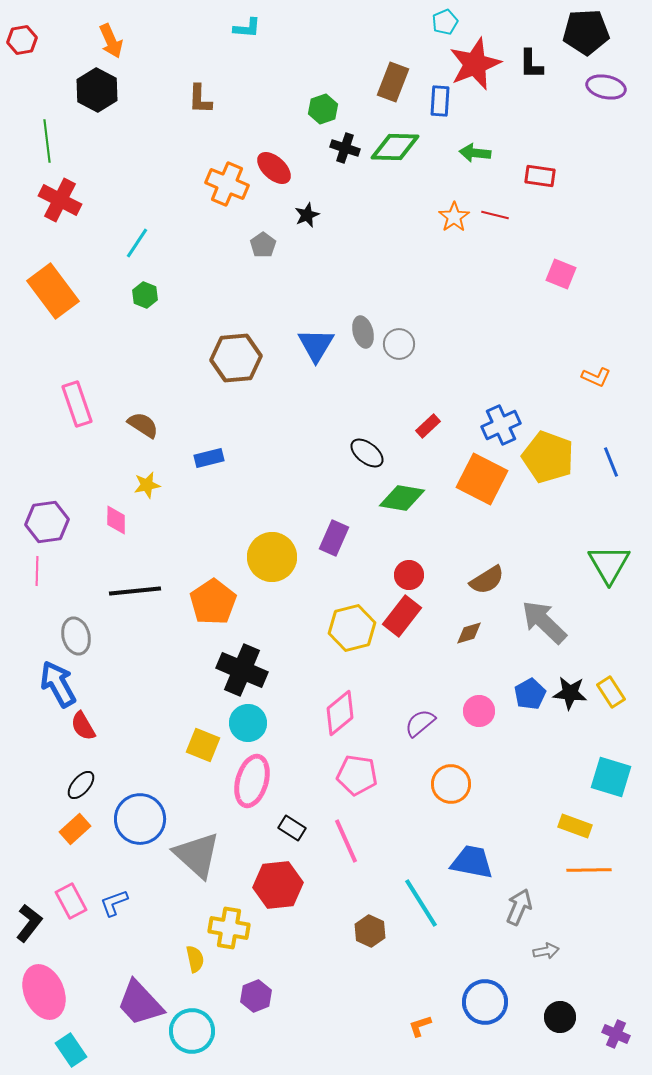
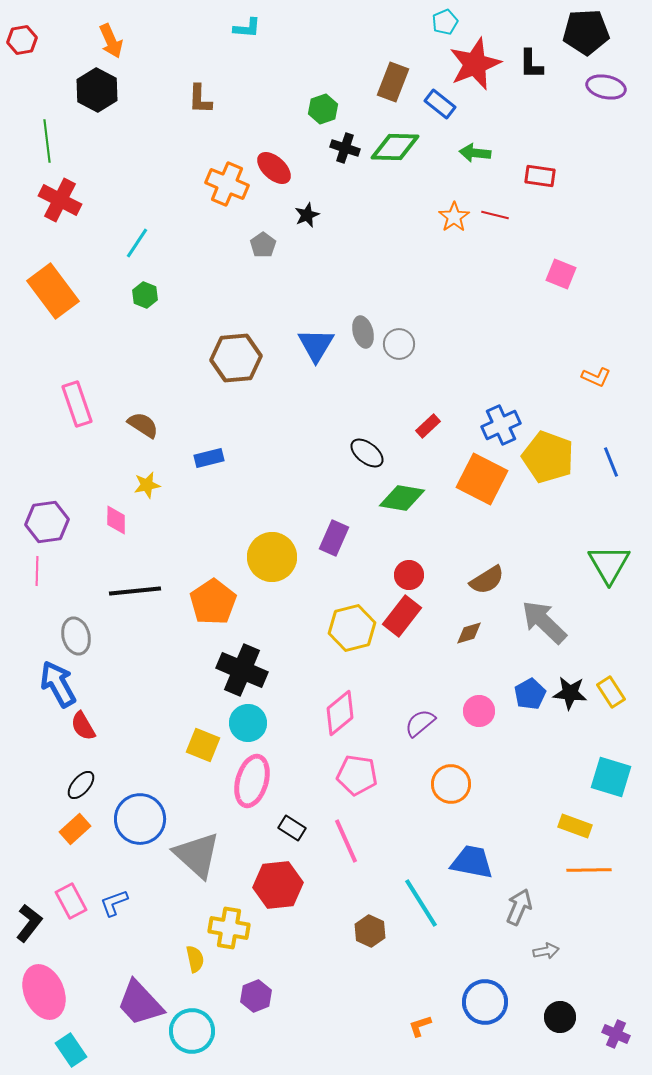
blue rectangle at (440, 101): moved 3 px down; rotated 56 degrees counterclockwise
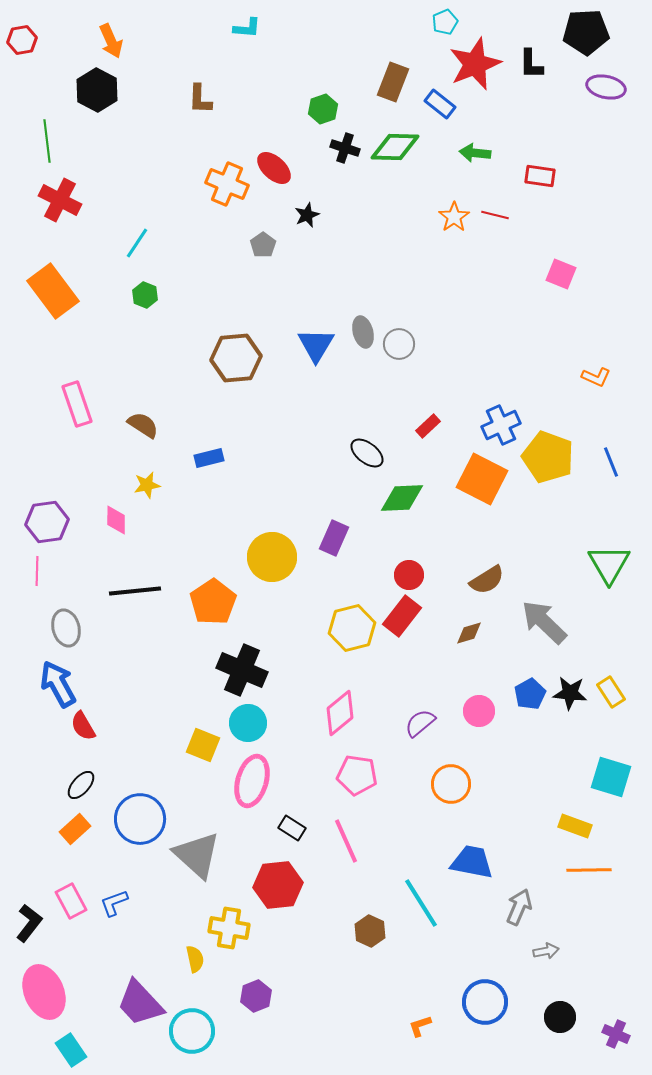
green diamond at (402, 498): rotated 12 degrees counterclockwise
gray ellipse at (76, 636): moved 10 px left, 8 px up
